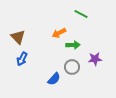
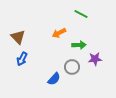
green arrow: moved 6 px right
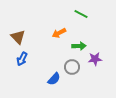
green arrow: moved 1 px down
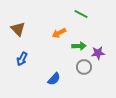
brown triangle: moved 8 px up
purple star: moved 3 px right, 6 px up
gray circle: moved 12 px right
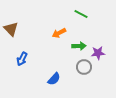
brown triangle: moved 7 px left
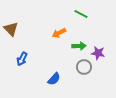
purple star: rotated 16 degrees clockwise
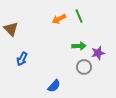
green line: moved 2 px left, 2 px down; rotated 40 degrees clockwise
orange arrow: moved 14 px up
purple star: rotated 24 degrees counterclockwise
blue semicircle: moved 7 px down
